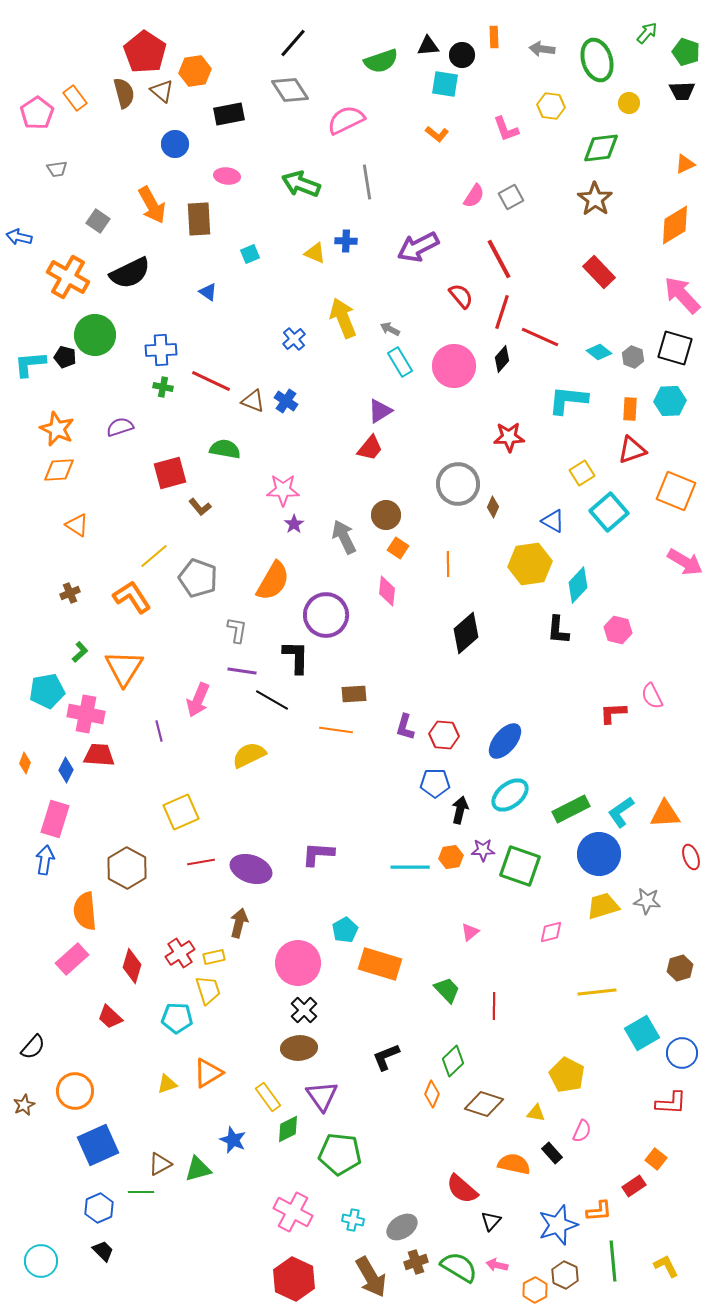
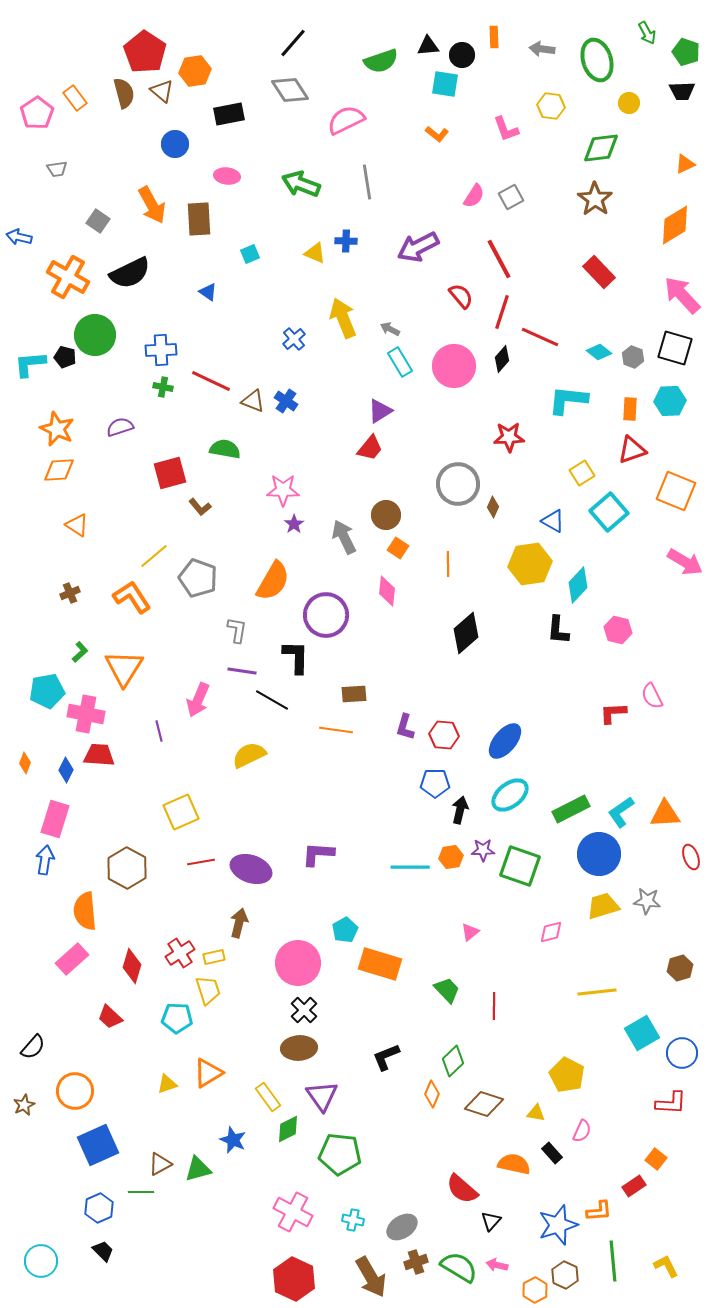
green arrow at (647, 33): rotated 110 degrees clockwise
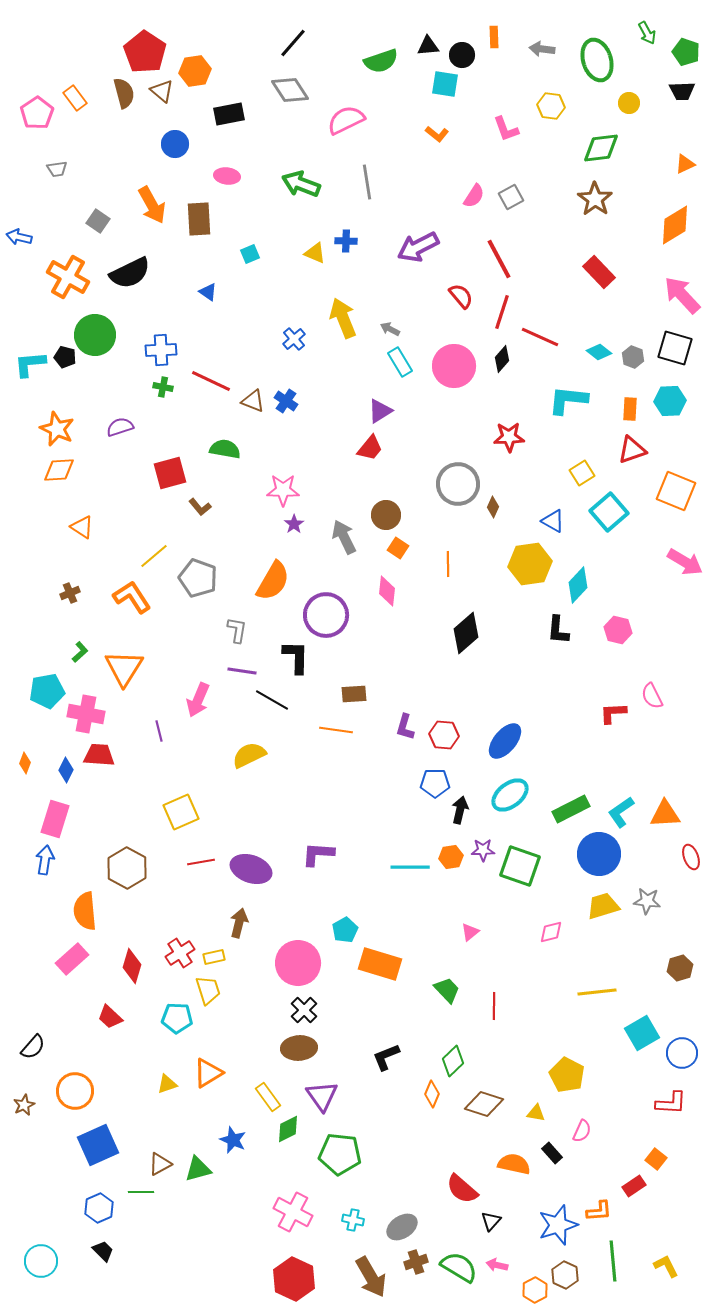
orange triangle at (77, 525): moved 5 px right, 2 px down
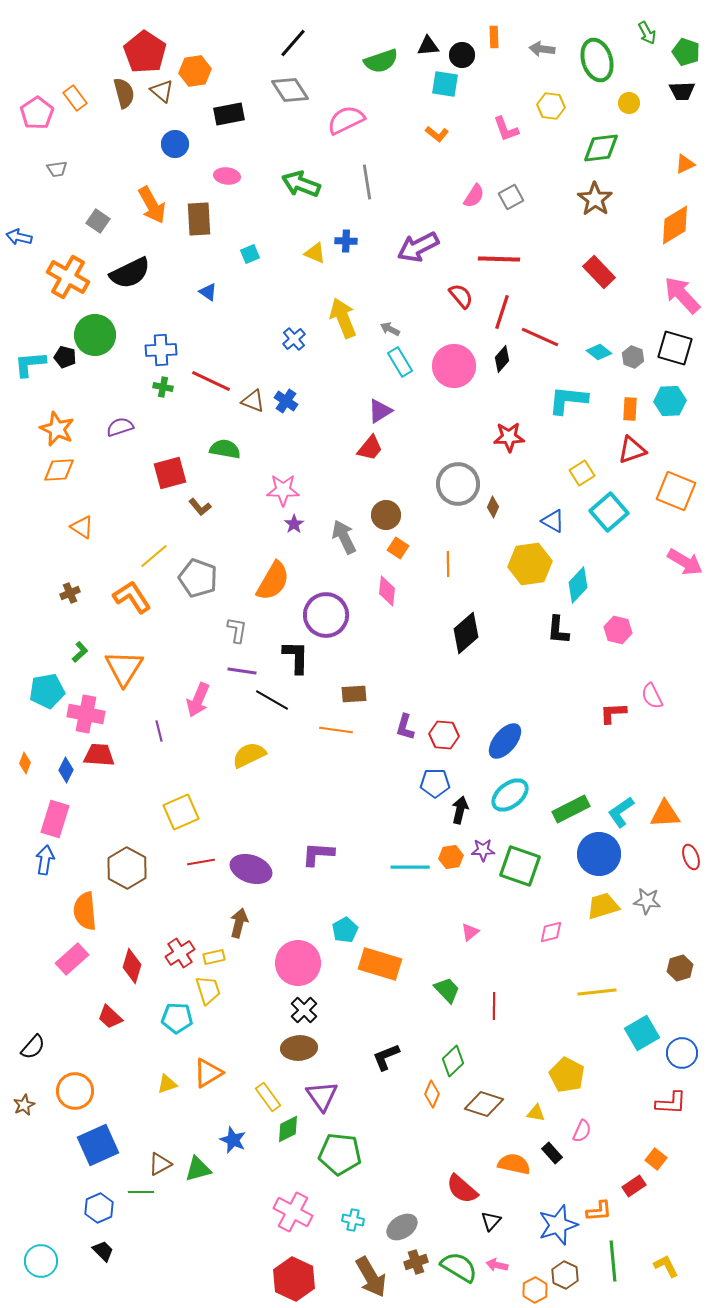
red line at (499, 259): rotated 60 degrees counterclockwise
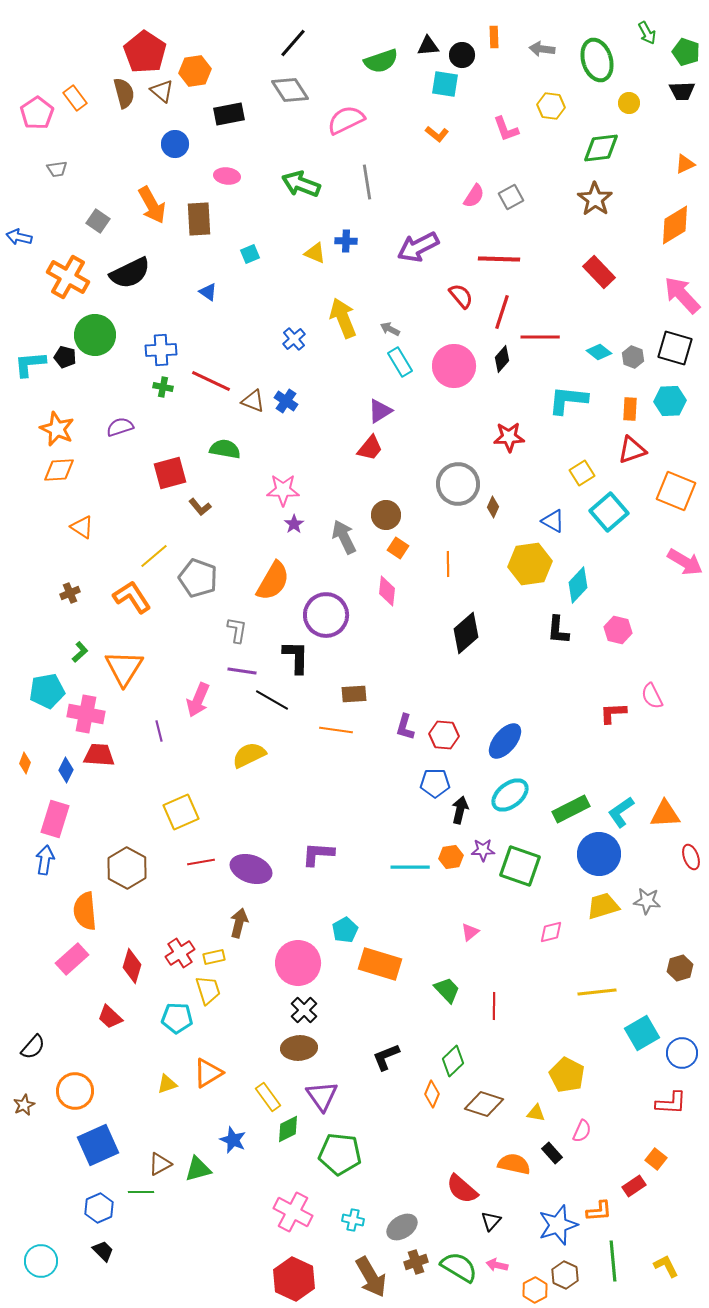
red line at (540, 337): rotated 24 degrees counterclockwise
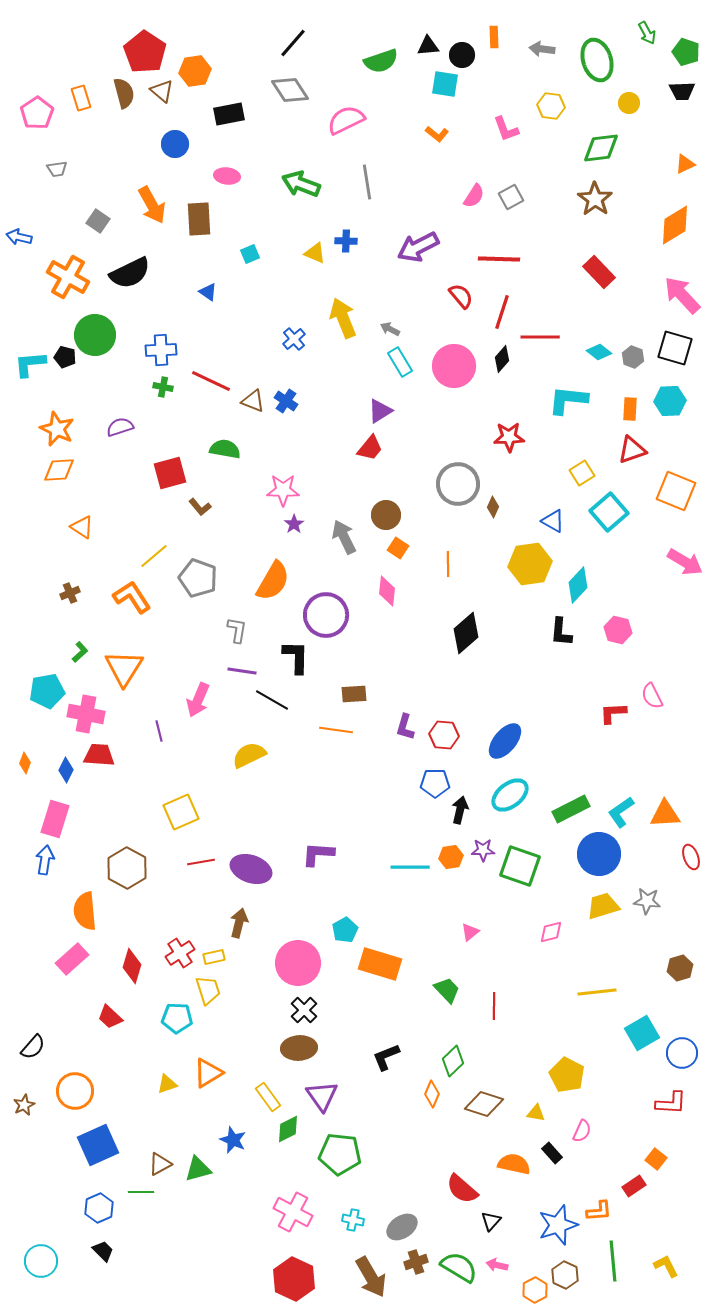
orange rectangle at (75, 98): moved 6 px right; rotated 20 degrees clockwise
black L-shape at (558, 630): moved 3 px right, 2 px down
